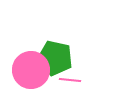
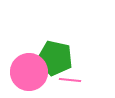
pink circle: moved 2 px left, 2 px down
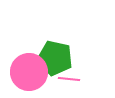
pink line: moved 1 px left, 1 px up
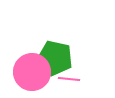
pink circle: moved 3 px right
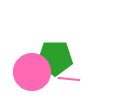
green pentagon: rotated 12 degrees counterclockwise
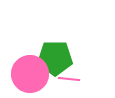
pink circle: moved 2 px left, 2 px down
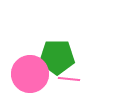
green pentagon: moved 2 px right, 1 px up
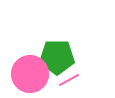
pink line: moved 1 px down; rotated 35 degrees counterclockwise
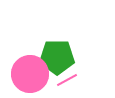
pink line: moved 2 px left
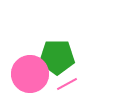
pink line: moved 4 px down
